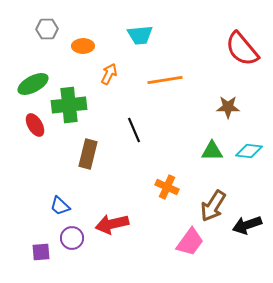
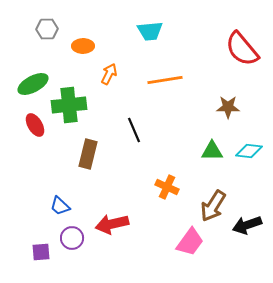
cyan trapezoid: moved 10 px right, 4 px up
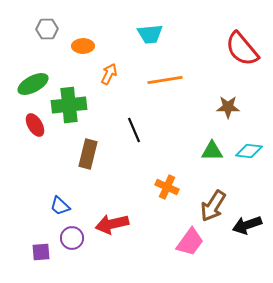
cyan trapezoid: moved 3 px down
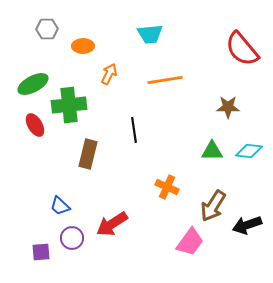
black line: rotated 15 degrees clockwise
red arrow: rotated 20 degrees counterclockwise
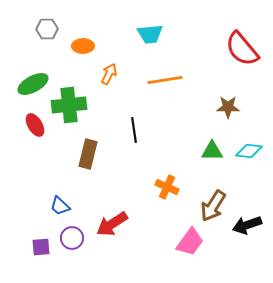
purple square: moved 5 px up
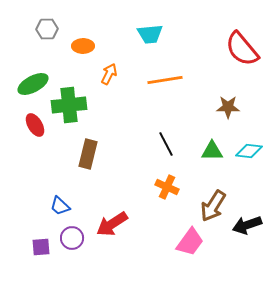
black line: moved 32 px right, 14 px down; rotated 20 degrees counterclockwise
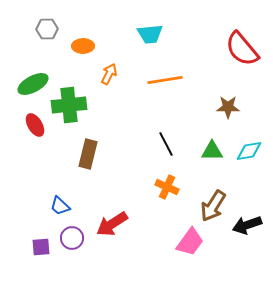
cyan diamond: rotated 16 degrees counterclockwise
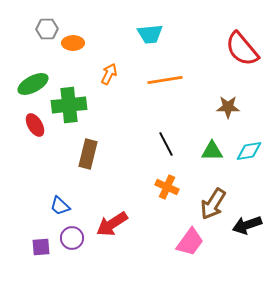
orange ellipse: moved 10 px left, 3 px up
brown arrow: moved 2 px up
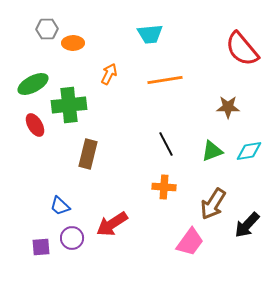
green triangle: rotated 20 degrees counterclockwise
orange cross: moved 3 px left; rotated 20 degrees counterclockwise
black arrow: rotated 28 degrees counterclockwise
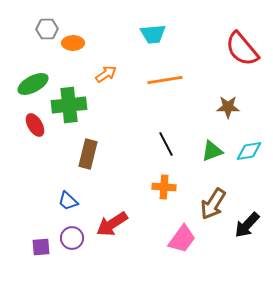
cyan trapezoid: moved 3 px right
orange arrow: moved 3 px left; rotated 30 degrees clockwise
blue trapezoid: moved 8 px right, 5 px up
pink trapezoid: moved 8 px left, 3 px up
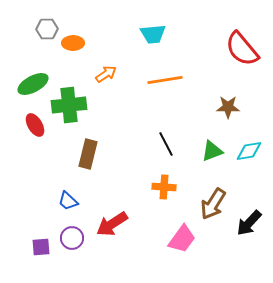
black arrow: moved 2 px right, 2 px up
